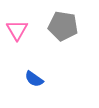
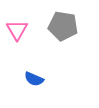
blue semicircle: rotated 12 degrees counterclockwise
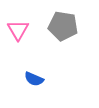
pink triangle: moved 1 px right
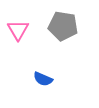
blue semicircle: moved 9 px right
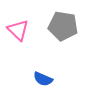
pink triangle: rotated 15 degrees counterclockwise
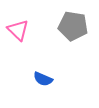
gray pentagon: moved 10 px right
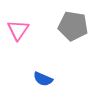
pink triangle: rotated 20 degrees clockwise
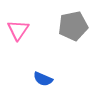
gray pentagon: rotated 20 degrees counterclockwise
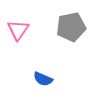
gray pentagon: moved 2 px left, 1 px down
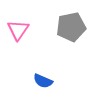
blue semicircle: moved 2 px down
